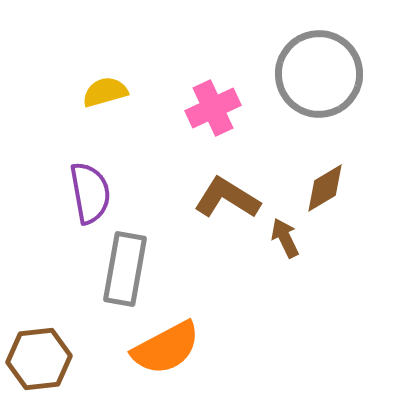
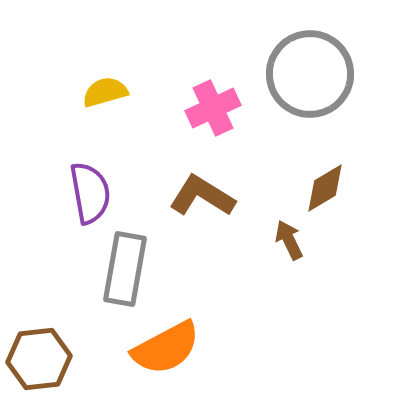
gray circle: moved 9 px left
brown L-shape: moved 25 px left, 2 px up
brown arrow: moved 4 px right, 2 px down
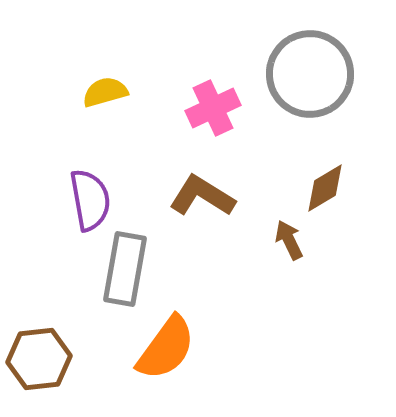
purple semicircle: moved 7 px down
orange semicircle: rotated 26 degrees counterclockwise
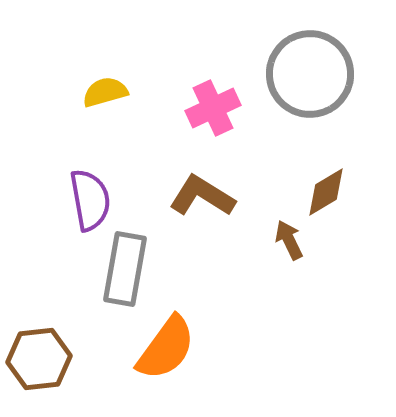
brown diamond: moved 1 px right, 4 px down
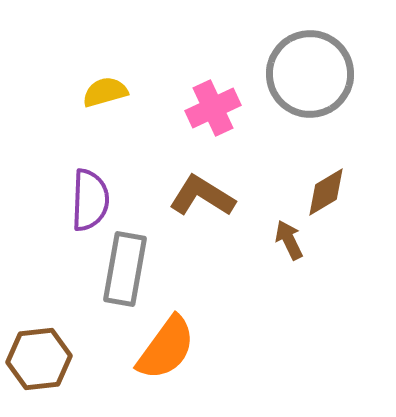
purple semicircle: rotated 12 degrees clockwise
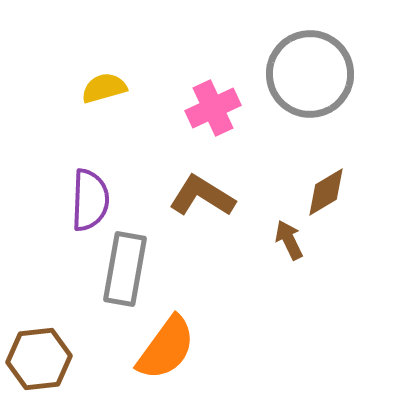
yellow semicircle: moved 1 px left, 4 px up
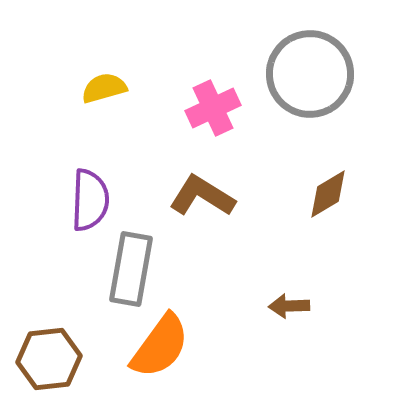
brown diamond: moved 2 px right, 2 px down
brown arrow: moved 66 px down; rotated 66 degrees counterclockwise
gray rectangle: moved 6 px right
orange semicircle: moved 6 px left, 2 px up
brown hexagon: moved 10 px right
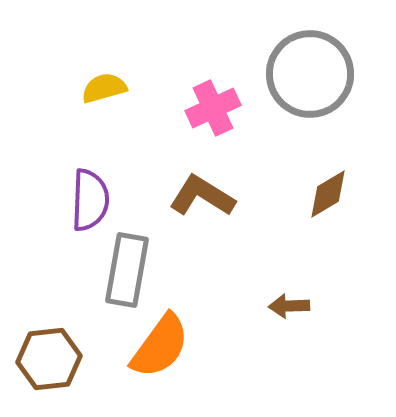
gray rectangle: moved 4 px left, 1 px down
